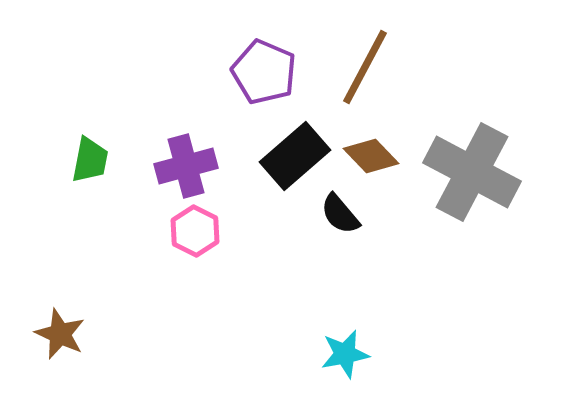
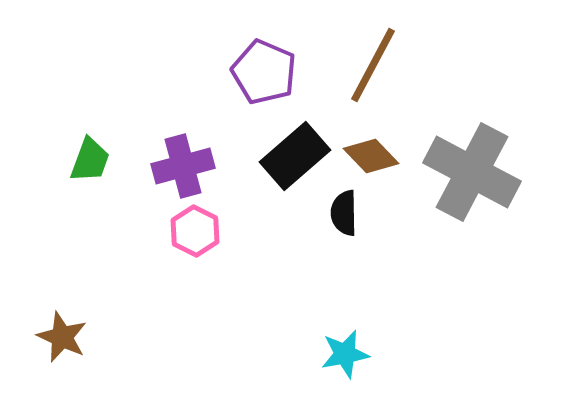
brown line: moved 8 px right, 2 px up
green trapezoid: rotated 9 degrees clockwise
purple cross: moved 3 px left
black semicircle: moved 4 px right, 1 px up; rotated 39 degrees clockwise
brown star: moved 2 px right, 3 px down
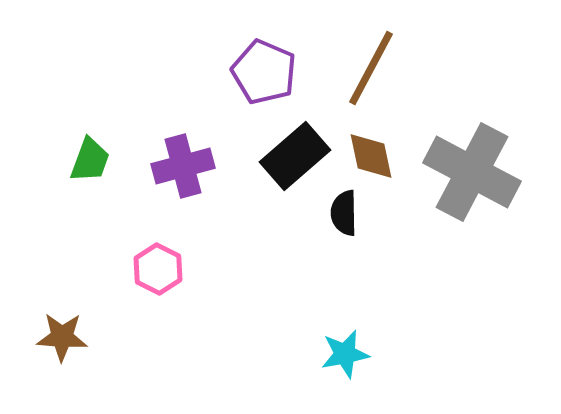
brown line: moved 2 px left, 3 px down
brown diamond: rotated 32 degrees clockwise
pink hexagon: moved 37 px left, 38 px down
brown star: rotated 21 degrees counterclockwise
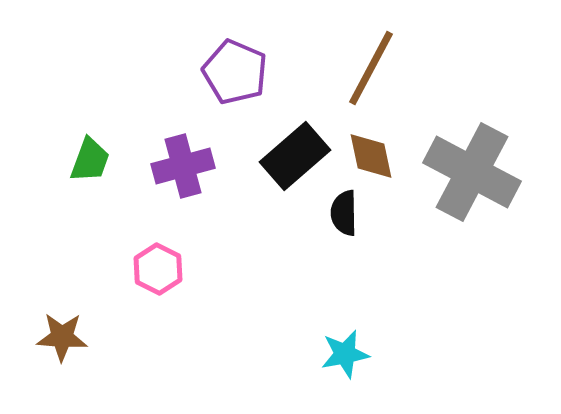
purple pentagon: moved 29 px left
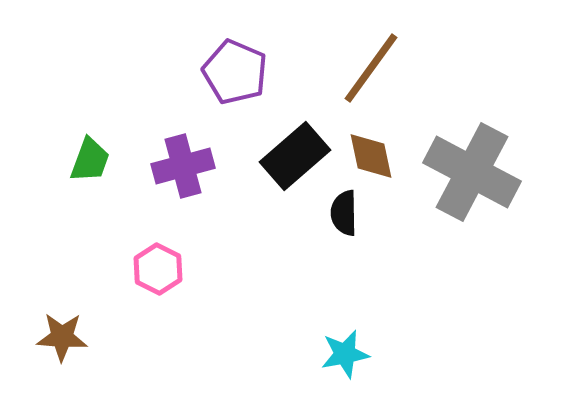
brown line: rotated 8 degrees clockwise
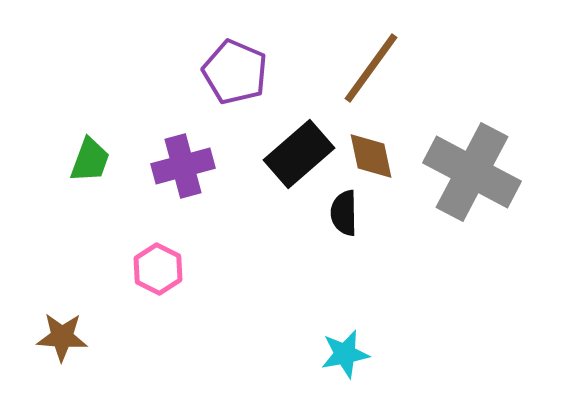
black rectangle: moved 4 px right, 2 px up
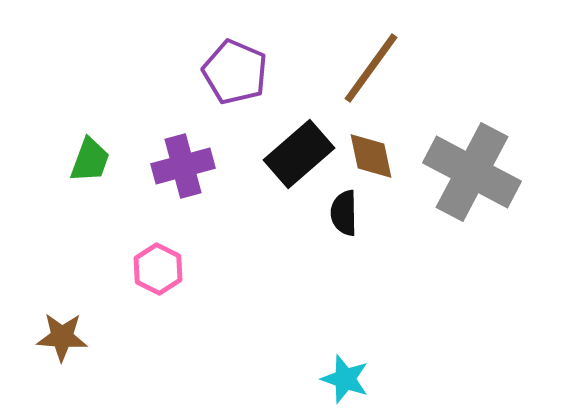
cyan star: moved 25 px down; rotated 30 degrees clockwise
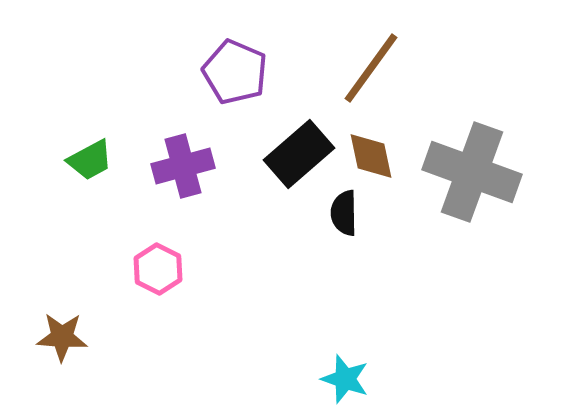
green trapezoid: rotated 42 degrees clockwise
gray cross: rotated 8 degrees counterclockwise
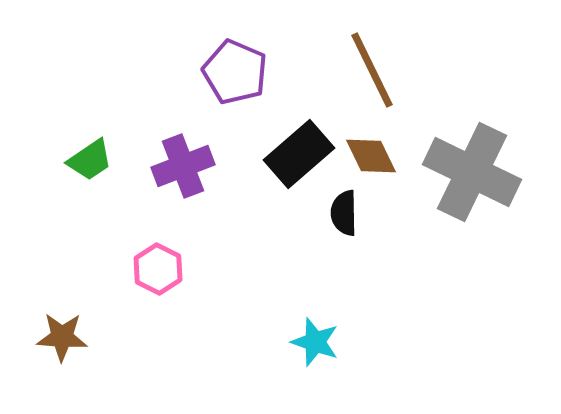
brown line: moved 1 px right, 2 px down; rotated 62 degrees counterclockwise
brown diamond: rotated 14 degrees counterclockwise
green trapezoid: rotated 6 degrees counterclockwise
purple cross: rotated 6 degrees counterclockwise
gray cross: rotated 6 degrees clockwise
cyan star: moved 30 px left, 37 px up
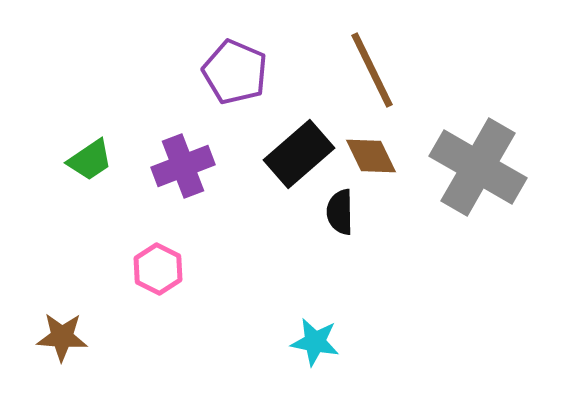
gray cross: moved 6 px right, 5 px up; rotated 4 degrees clockwise
black semicircle: moved 4 px left, 1 px up
cyan star: rotated 9 degrees counterclockwise
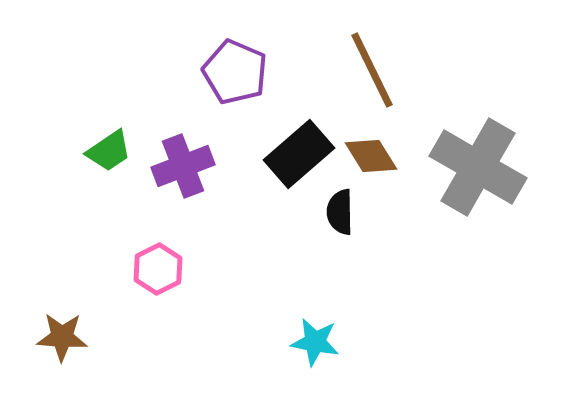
brown diamond: rotated 6 degrees counterclockwise
green trapezoid: moved 19 px right, 9 px up
pink hexagon: rotated 6 degrees clockwise
